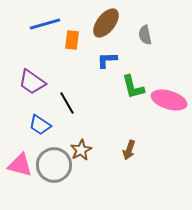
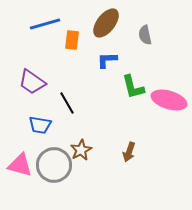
blue trapezoid: rotated 25 degrees counterclockwise
brown arrow: moved 2 px down
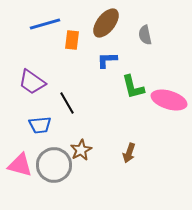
blue trapezoid: rotated 15 degrees counterclockwise
brown arrow: moved 1 px down
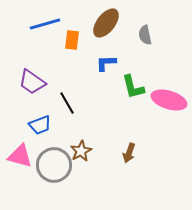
blue L-shape: moved 1 px left, 3 px down
blue trapezoid: rotated 15 degrees counterclockwise
brown star: moved 1 px down
pink triangle: moved 9 px up
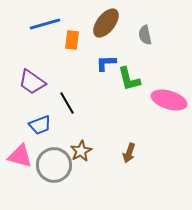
green L-shape: moved 4 px left, 8 px up
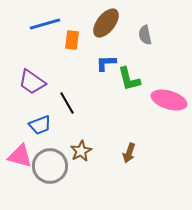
gray circle: moved 4 px left, 1 px down
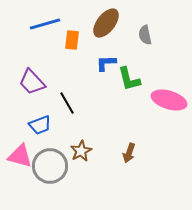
purple trapezoid: rotated 12 degrees clockwise
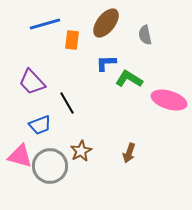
green L-shape: rotated 136 degrees clockwise
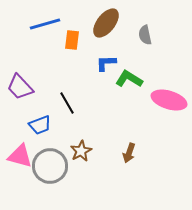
purple trapezoid: moved 12 px left, 5 px down
